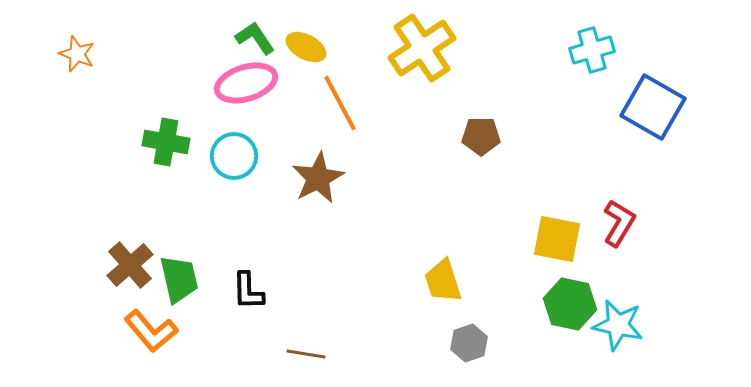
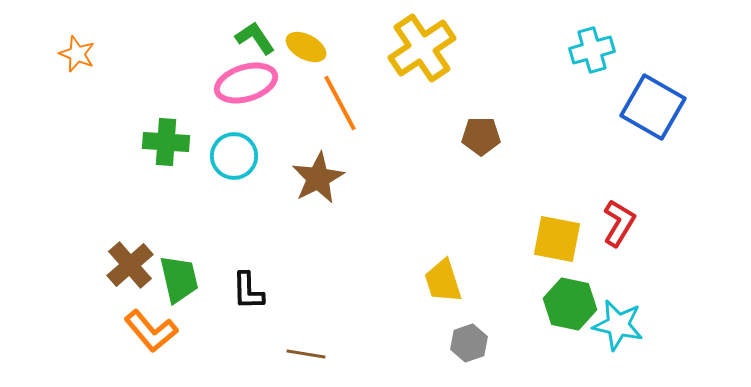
green cross: rotated 6 degrees counterclockwise
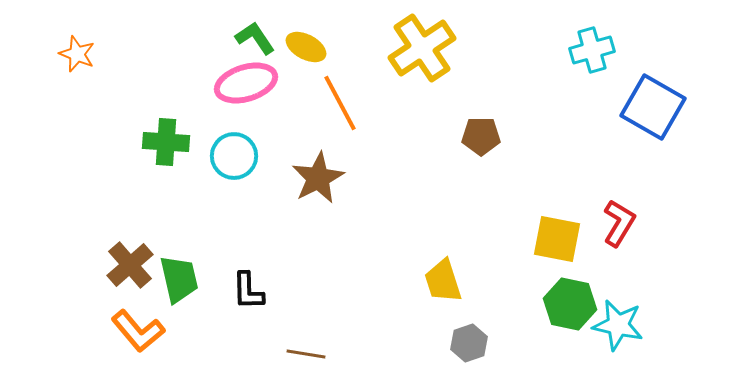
orange L-shape: moved 13 px left
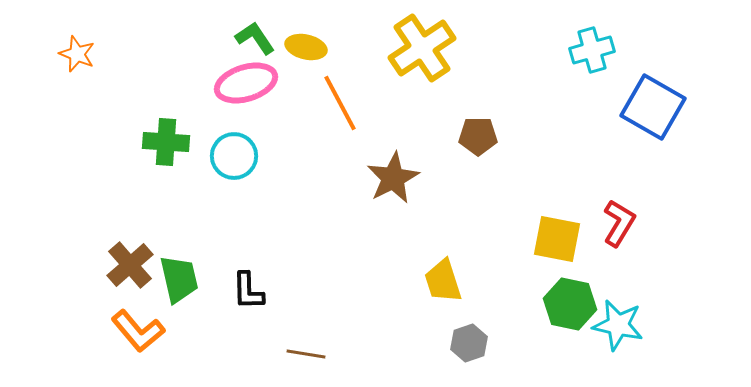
yellow ellipse: rotated 15 degrees counterclockwise
brown pentagon: moved 3 px left
brown star: moved 75 px right
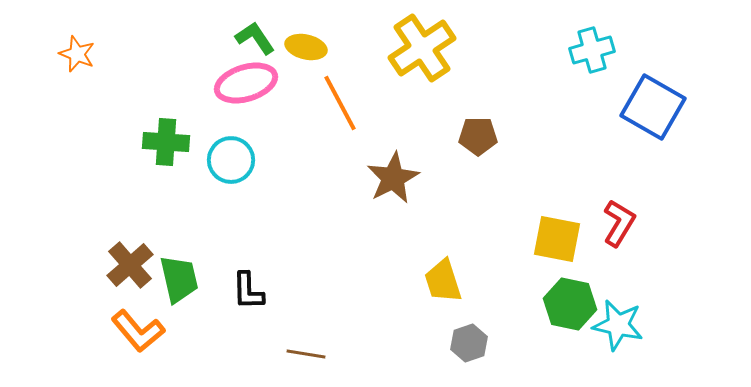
cyan circle: moved 3 px left, 4 px down
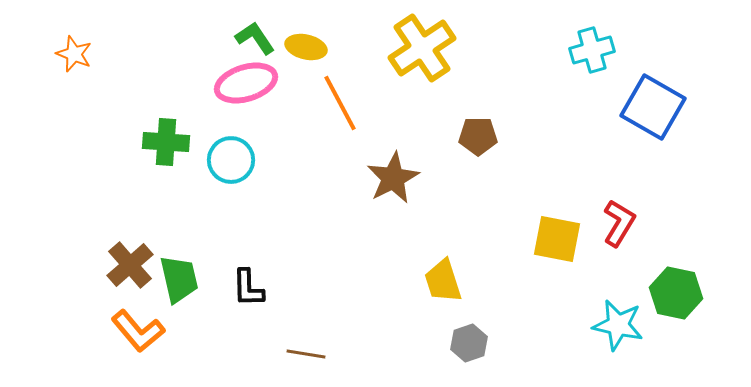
orange star: moved 3 px left
black L-shape: moved 3 px up
green hexagon: moved 106 px right, 11 px up
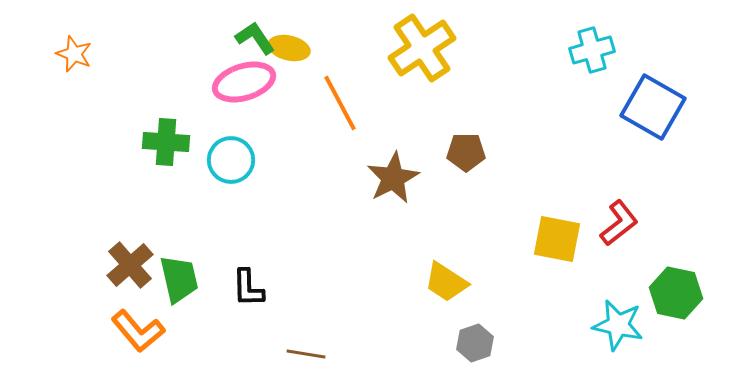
yellow ellipse: moved 17 px left, 1 px down
pink ellipse: moved 2 px left, 1 px up
brown pentagon: moved 12 px left, 16 px down
red L-shape: rotated 21 degrees clockwise
yellow trapezoid: moved 3 px right, 1 px down; rotated 39 degrees counterclockwise
gray hexagon: moved 6 px right
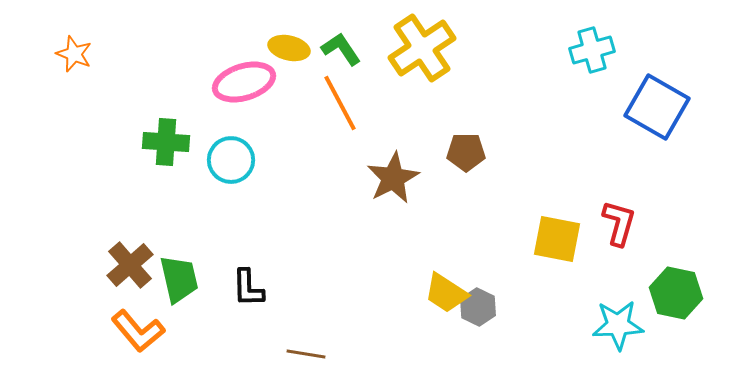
green L-shape: moved 86 px right, 11 px down
blue square: moved 4 px right
red L-shape: rotated 36 degrees counterclockwise
yellow trapezoid: moved 11 px down
cyan star: rotated 15 degrees counterclockwise
gray hexagon: moved 3 px right, 36 px up; rotated 15 degrees counterclockwise
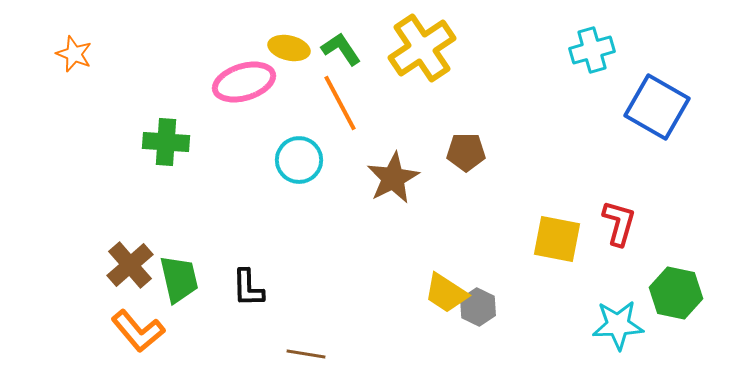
cyan circle: moved 68 px right
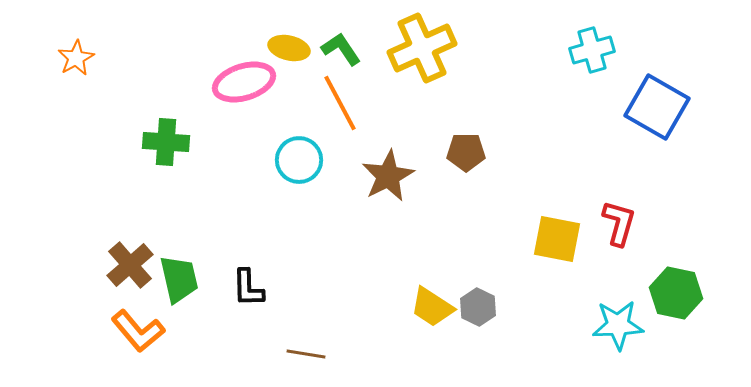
yellow cross: rotated 10 degrees clockwise
orange star: moved 2 px right, 4 px down; rotated 21 degrees clockwise
brown star: moved 5 px left, 2 px up
yellow trapezoid: moved 14 px left, 14 px down
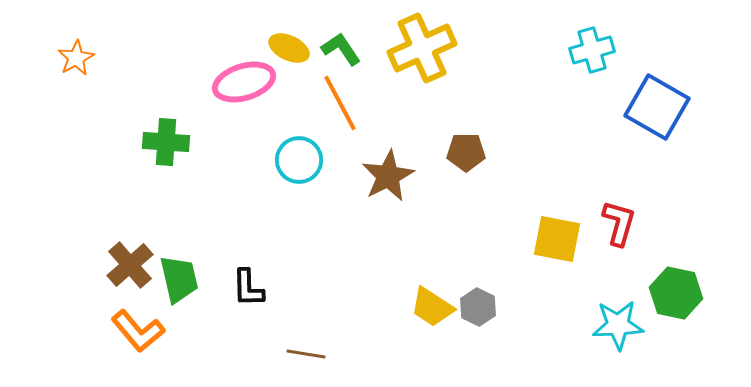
yellow ellipse: rotated 12 degrees clockwise
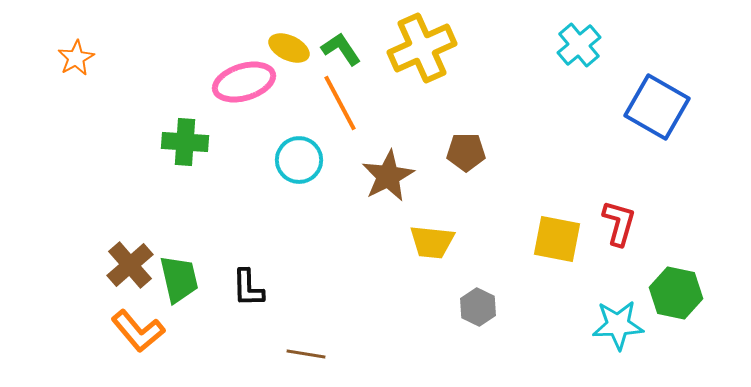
cyan cross: moved 13 px left, 5 px up; rotated 24 degrees counterclockwise
green cross: moved 19 px right
yellow trapezoid: moved 65 px up; rotated 27 degrees counterclockwise
